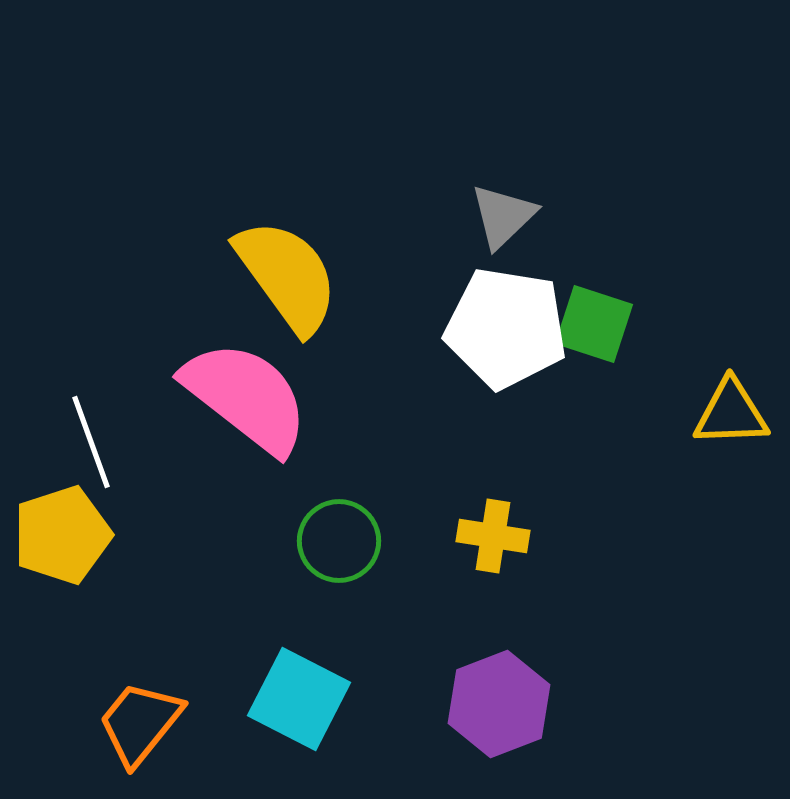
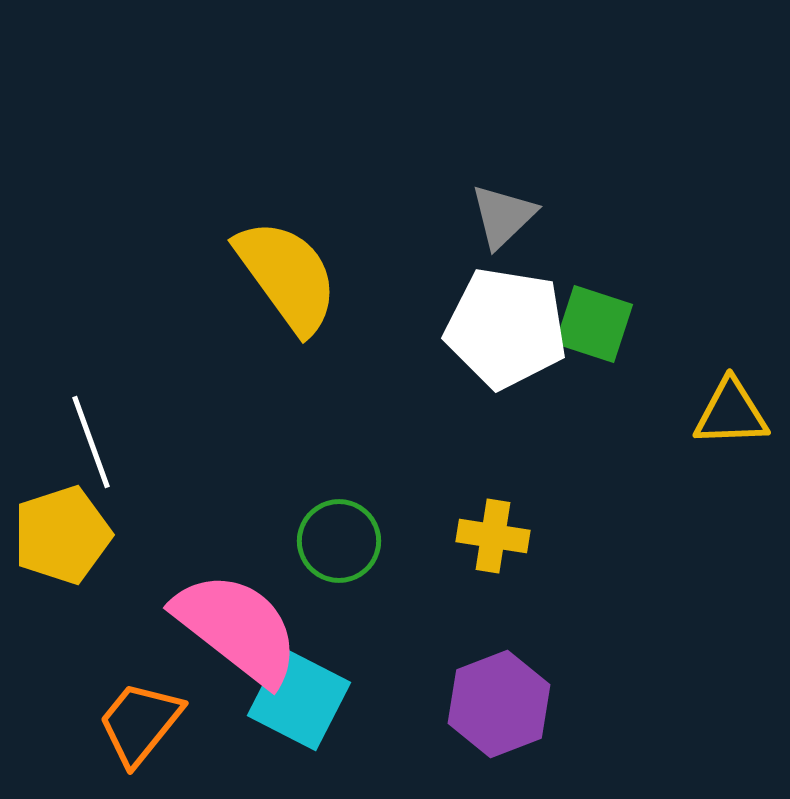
pink semicircle: moved 9 px left, 231 px down
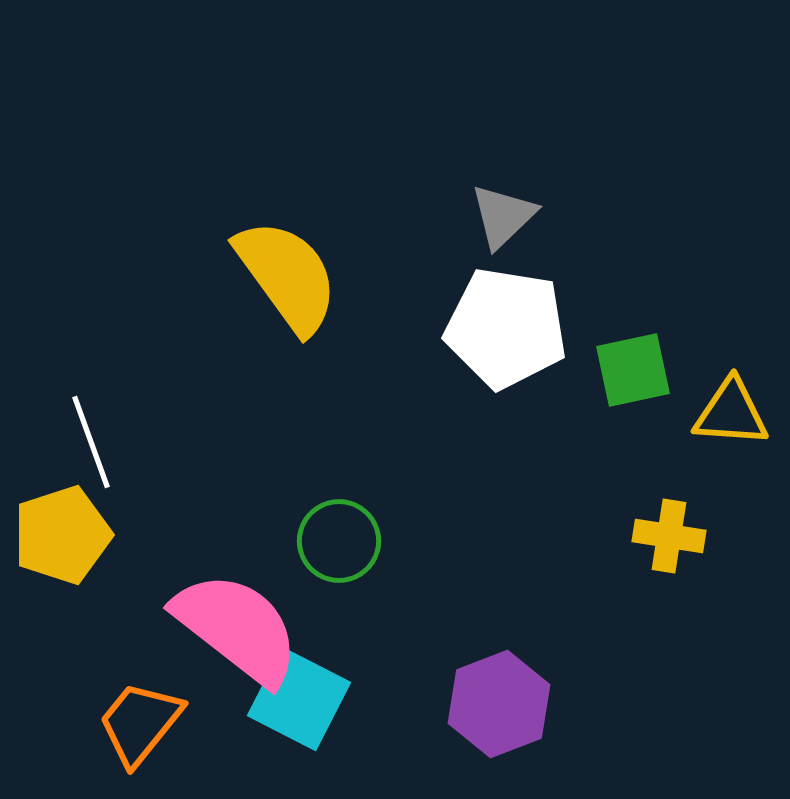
green square: moved 39 px right, 46 px down; rotated 30 degrees counterclockwise
yellow triangle: rotated 6 degrees clockwise
yellow cross: moved 176 px right
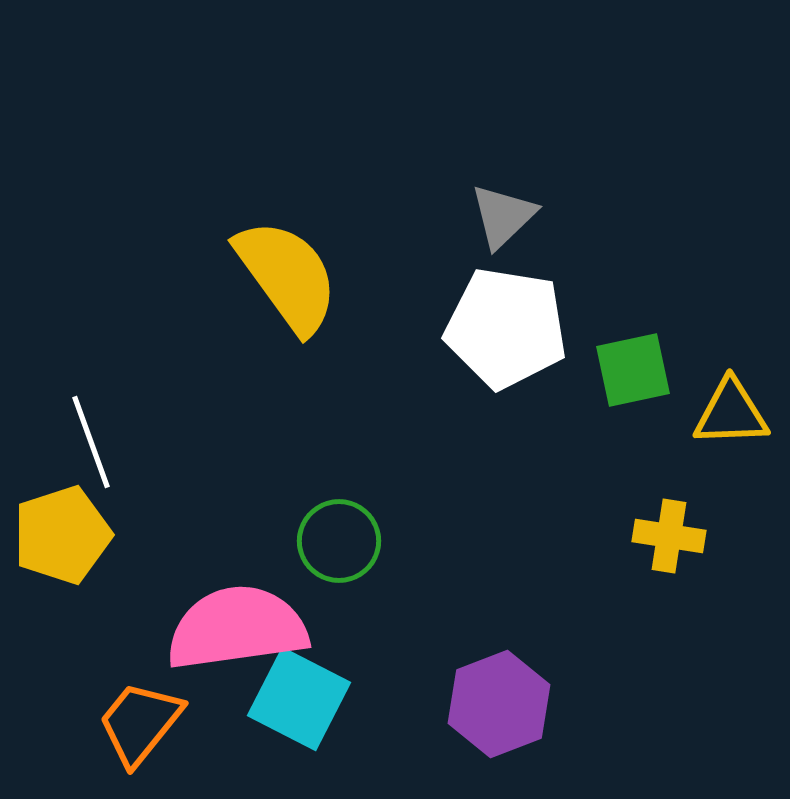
yellow triangle: rotated 6 degrees counterclockwise
pink semicircle: rotated 46 degrees counterclockwise
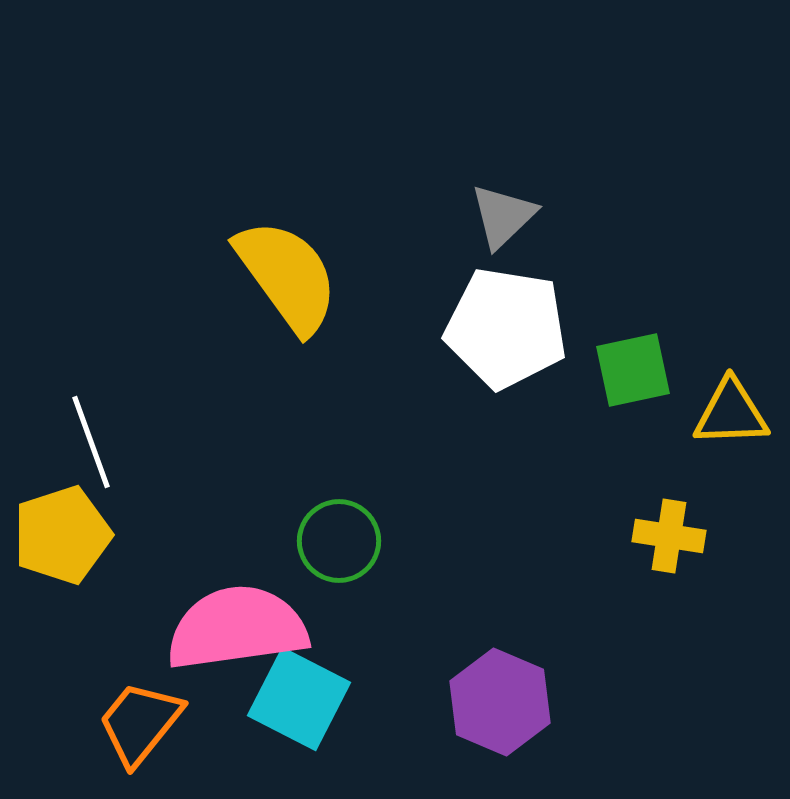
purple hexagon: moved 1 px right, 2 px up; rotated 16 degrees counterclockwise
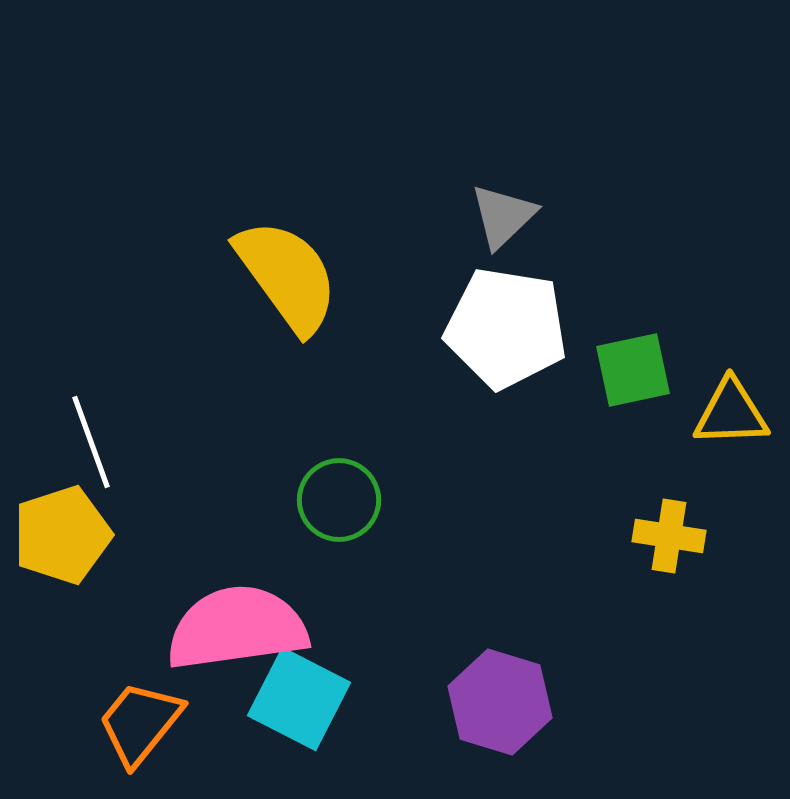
green circle: moved 41 px up
purple hexagon: rotated 6 degrees counterclockwise
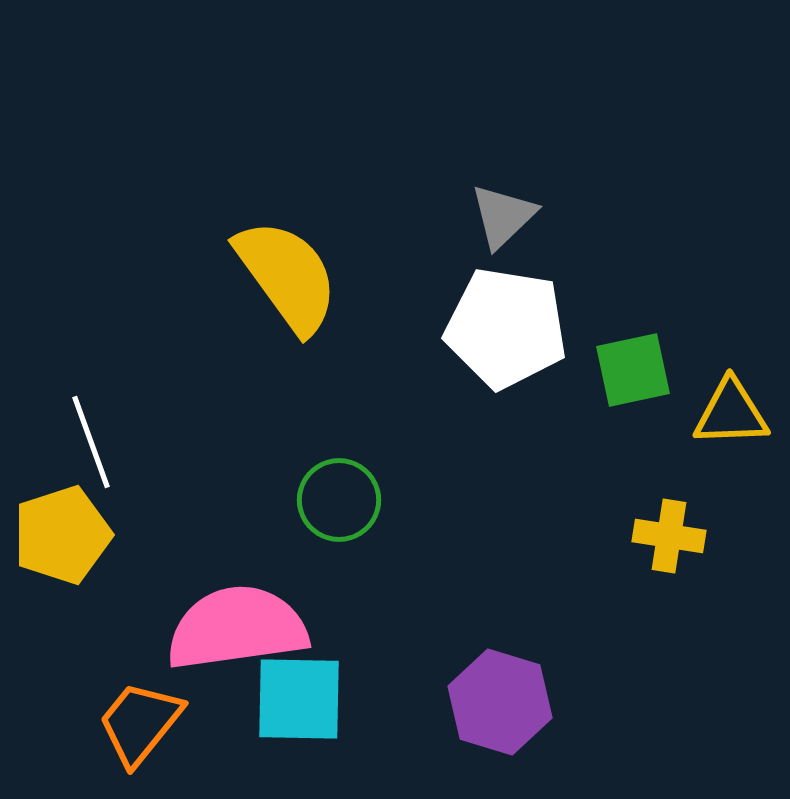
cyan square: rotated 26 degrees counterclockwise
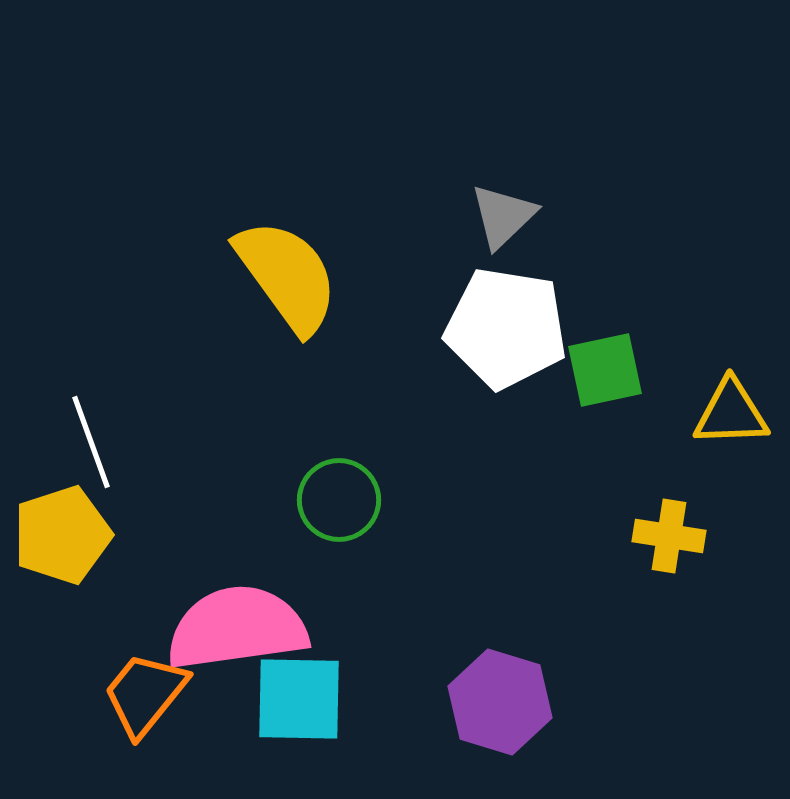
green square: moved 28 px left
orange trapezoid: moved 5 px right, 29 px up
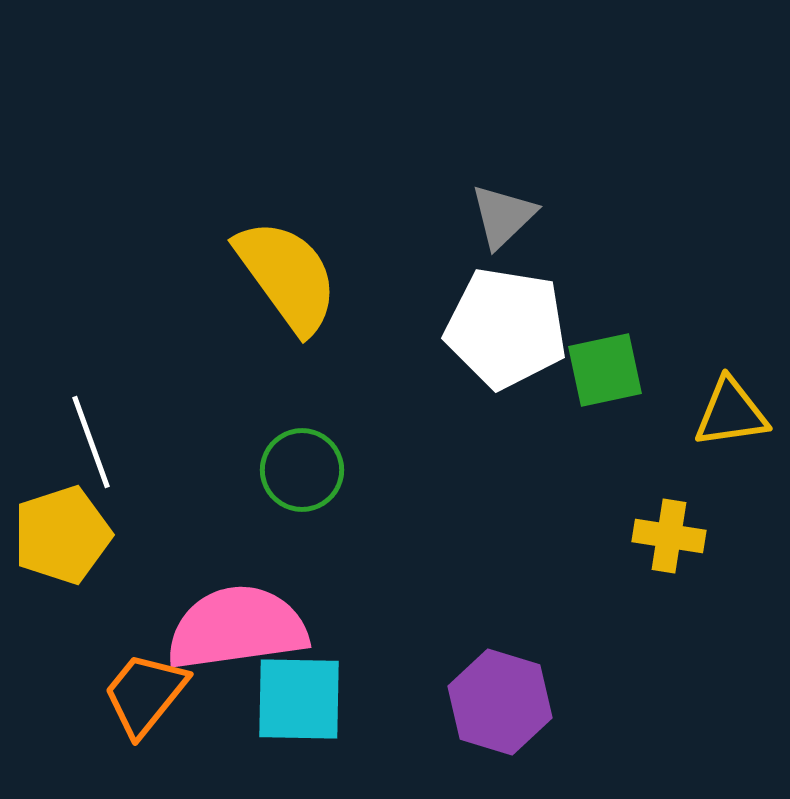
yellow triangle: rotated 6 degrees counterclockwise
green circle: moved 37 px left, 30 px up
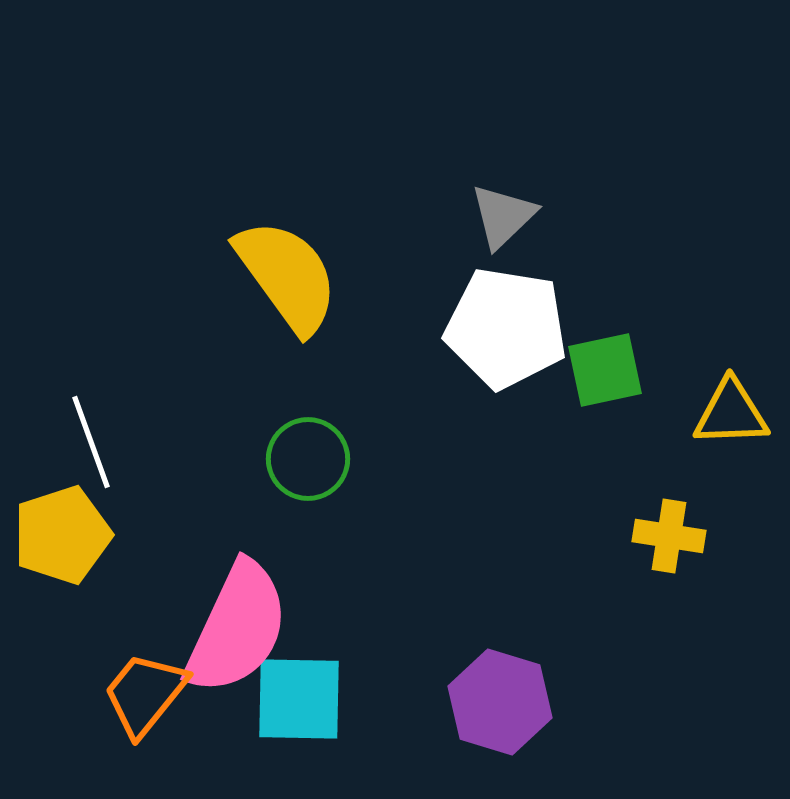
yellow triangle: rotated 6 degrees clockwise
green circle: moved 6 px right, 11 px up
pink semicircle: rotated 123 degrees clockwise
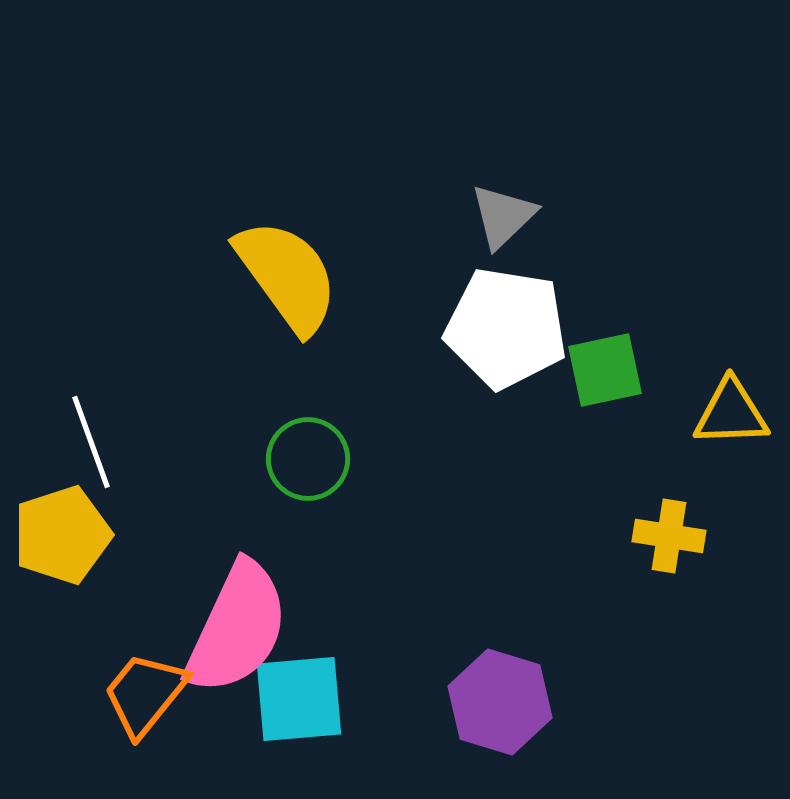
cyan square: rotated 6 degrees counterclockwise
